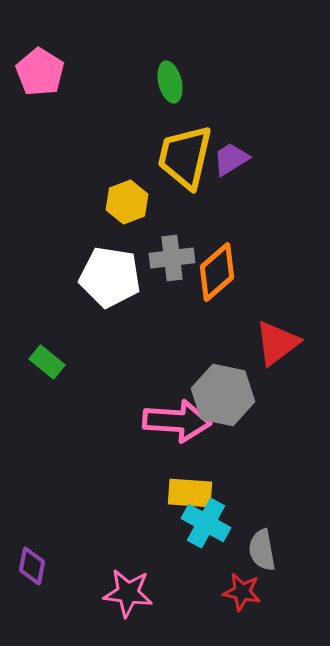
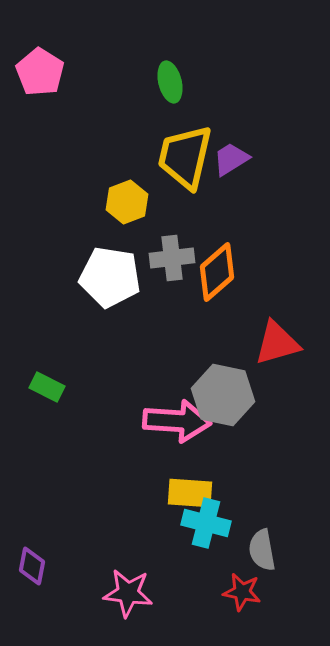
red triangle: rotated 21 degrees clockwise
green rectangle: moved 25 px down; rotated 12 degrees counterclockwise
cyan cross: rotated 15 degrees counterclockwise
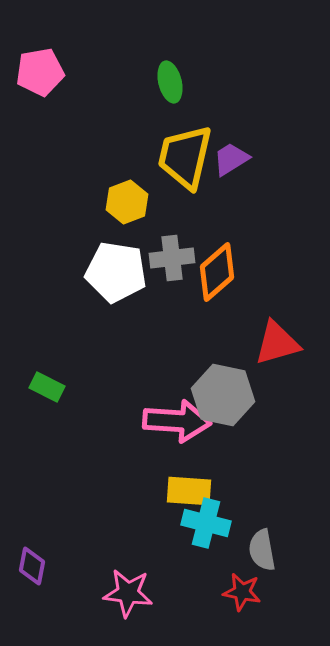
pink pentagon: rotated 30 degrees clockwise
white pentagon: moved 6 px right, 5 px up
yellow rectangle: moved 1 px left, 2 px up
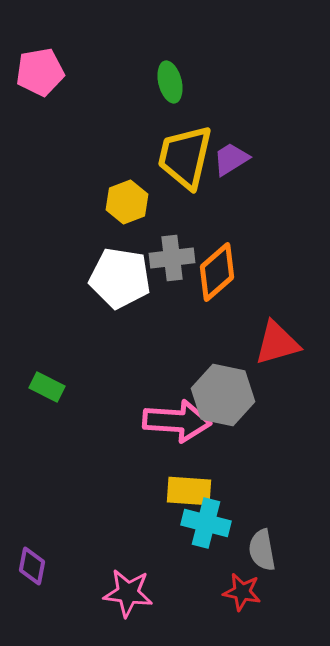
white pentagon: moved 4 px right, 6 px down
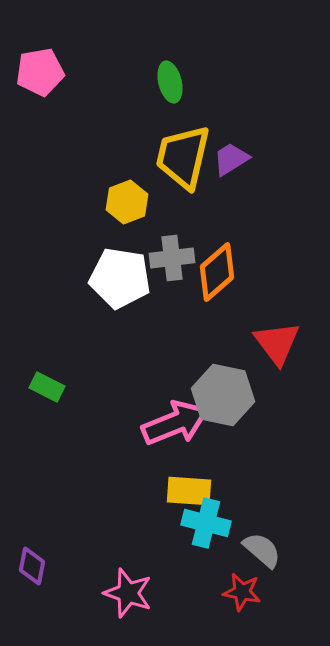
yellow trapezoid: moved 2 px left
red triangle: rotated 51 degrees counterclockwise
pink arrow: moved 2 px left, 2 px down; rotated 26 degrees counterclockwise
gray semicircle: rotated 141 degrees clockwise
pink star: rotated 12 degrees clockwise
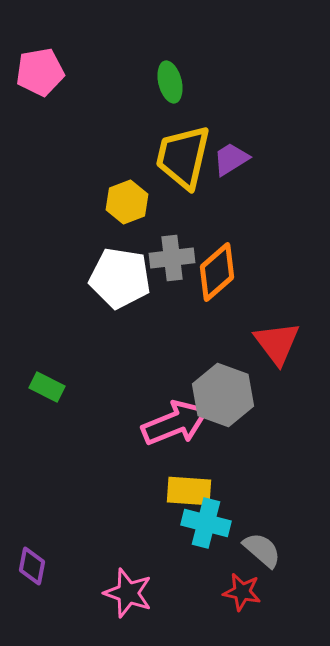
gray hexagon: rotated 8 degrees clockwise
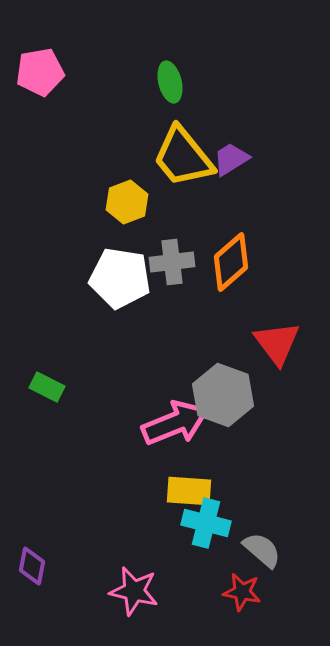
yellow trapezoid: rotated 52 degrees counterclockwise
gray cross: moved 4 px down
orange diamond: moved 14 px right, 10 px up
pink star: moved 6 px right, 2 px up; rotated 6 degrees counterclockwise
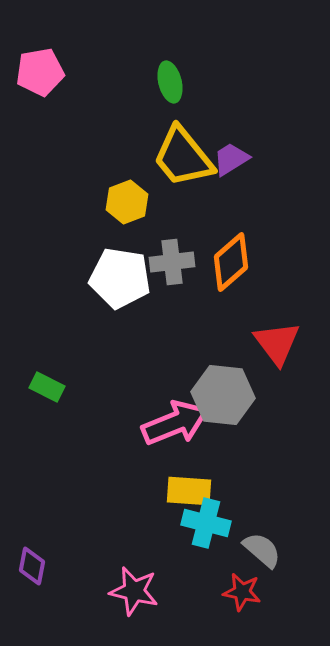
gray hexagon: rotated 14 degrees counterclockwise
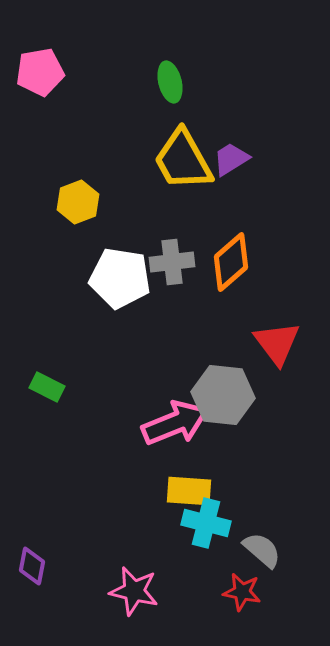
yellow trapezoid: moved 3 px down; rotated 10 degrees clockwise
yellow hexagon: moved 49 px left
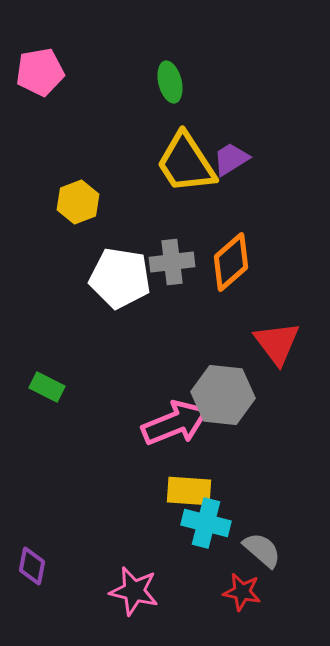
yellow trapezoid: moved 3 px right, 3 px down; rotated 4 degrees counterclockwise
